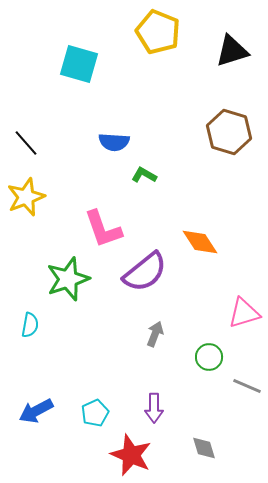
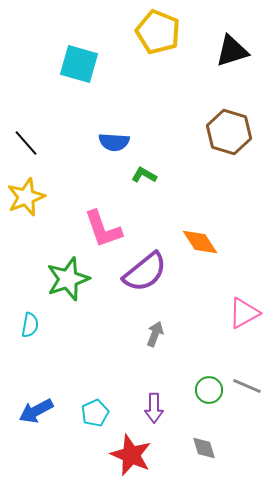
pink triangle: rotated 12 degrees counterclockwise
green circle: moved 33 px down
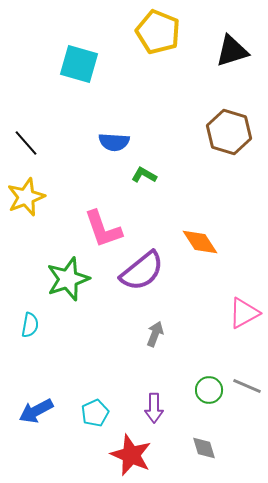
purple semicircle: moved 3 px left, 1 px up
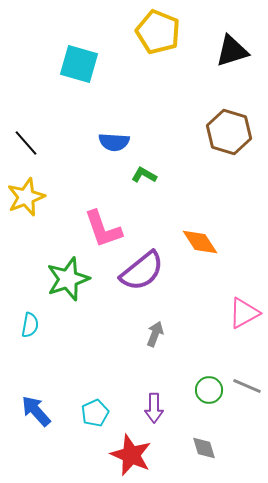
blue arrow: rotated 76 degrees clockwise
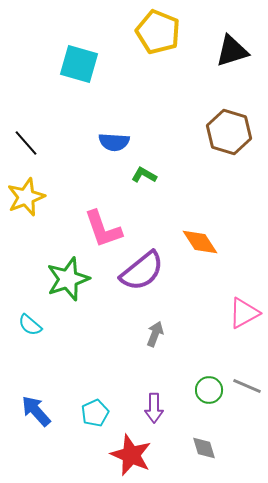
cyan semicircle: rotated 120 degrees clockwise
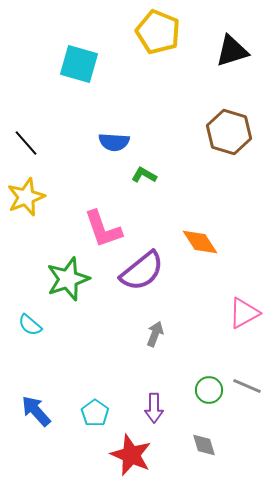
cyan pentagon: rotated 12 degrees counterclockwise
gray diamond: moved 3 px up
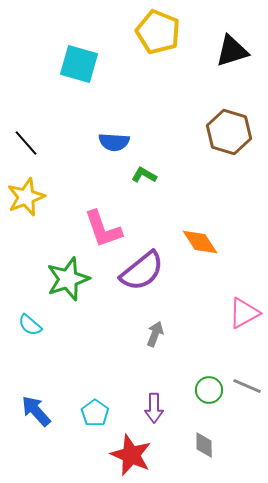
gray diamond: rotated 16 degrees clockwise
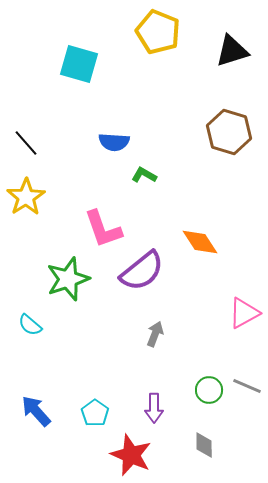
yellow star: rotated 12 degrees counterclockwise
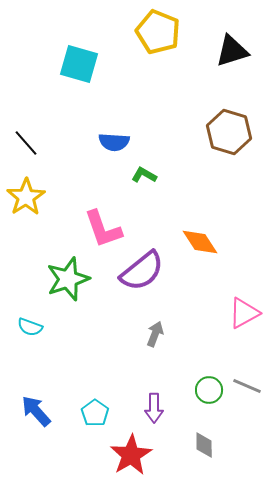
cyan semicircle: moved 2 px down; rotated 20 degrees counterclockwise
red star: rotated 18 degrees clockwise
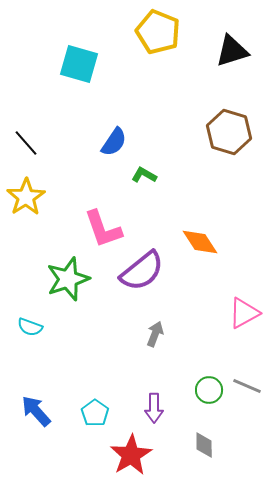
blue semicircle: rotated 60 degrees counterclockwise
